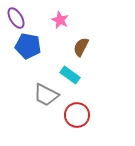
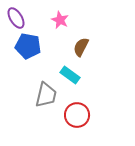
gray trapezoid: rotated 104 degrees counterclockwise
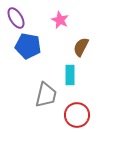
cyan rectangle: rotated 54 degrees clockwise
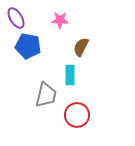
pink star: rotated 24 degrees counterclockwise
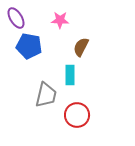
blue pentagon: moved 1 px right
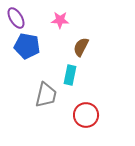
blue pentagon: moved 2 px left
cyan rectangle: rotated 12 degrees clockwise
red circle: moved 9 px right
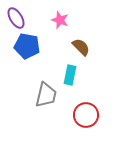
pink star: rotated 18 degrees clockwise
brown semicircle: rotated 108 degrees clockwise
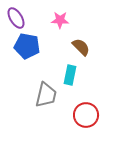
pink star: rotated 18 degrees counterclockwise
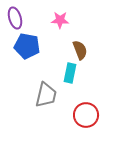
purple ellipse: moved 1 px left; rotated 15 degrees clockwise
brown semicircle: moved 1 px left, 3 px down; rotated 24 degrees clockwise
cyan rectangle: moved 2 px up
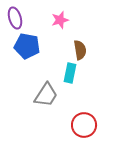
pink star: rotated 18 degrees counterclockwise
brown semicircle: rotated 12 degrees clockwise
gray trapezoid: rotated 20 degrees clockwise
red circle: moved 2 px left, 10 px down
